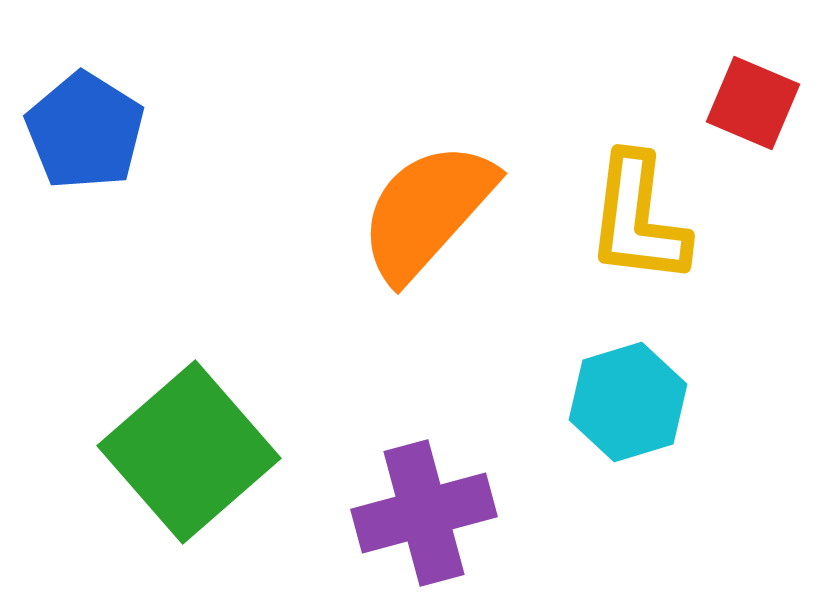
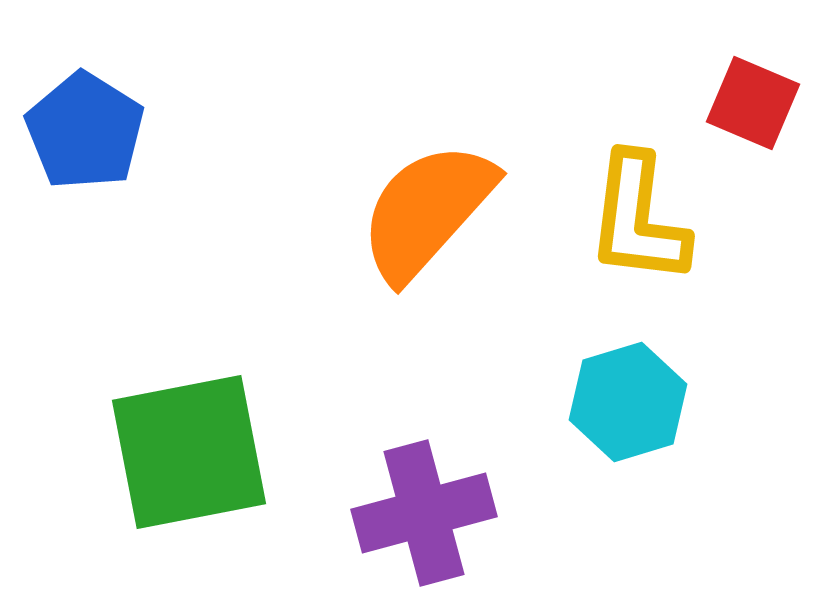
green square: rotated 30 degrees clockwise
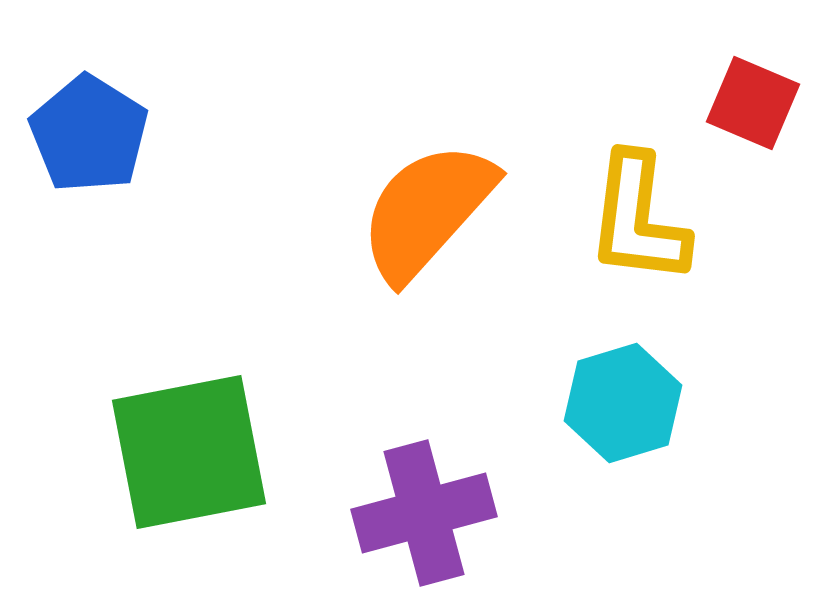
blue pentagon: moved 4 px right, 3 px down
cyan hexagon: moved 5 px left, 1 px down
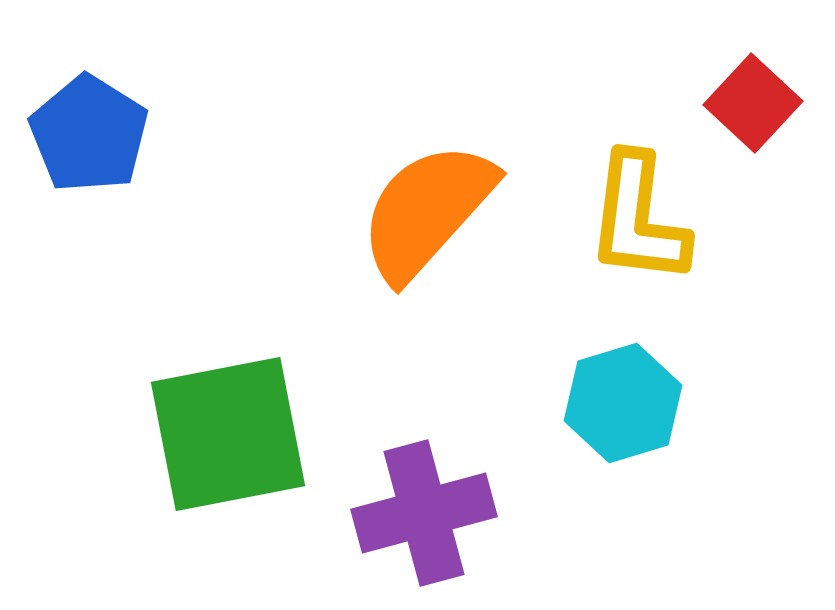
red square: rotated 20 degrees clockwise
green square: moved 39 px right, 18 px up
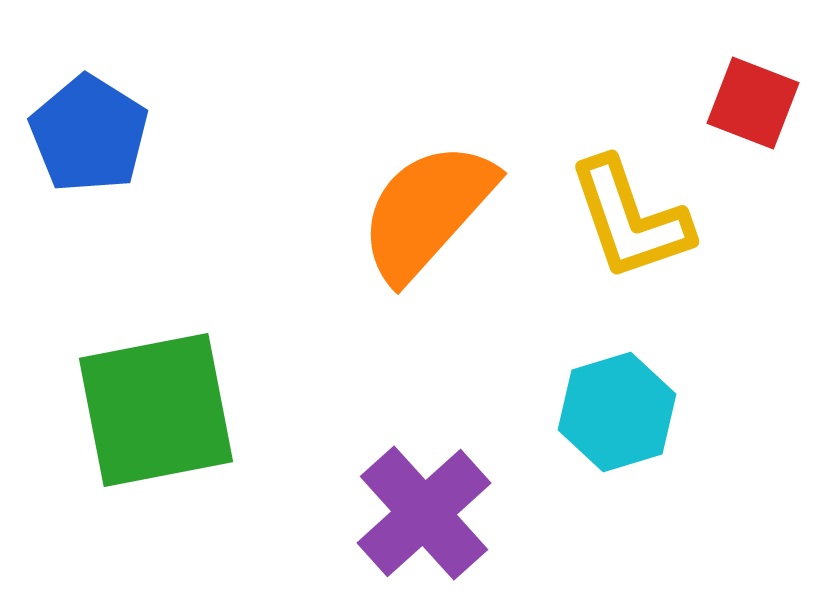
red square: rotated 22 degrees counterclockwise
yellow L-shape: moved 8 px left; rotated 26 degrees counterclockwise
cyan hexagon: moved 6 px left, 9 px down
green square: moved 72 px left, 24 px up
purple cross: rotated 27 degrees counterclockwise
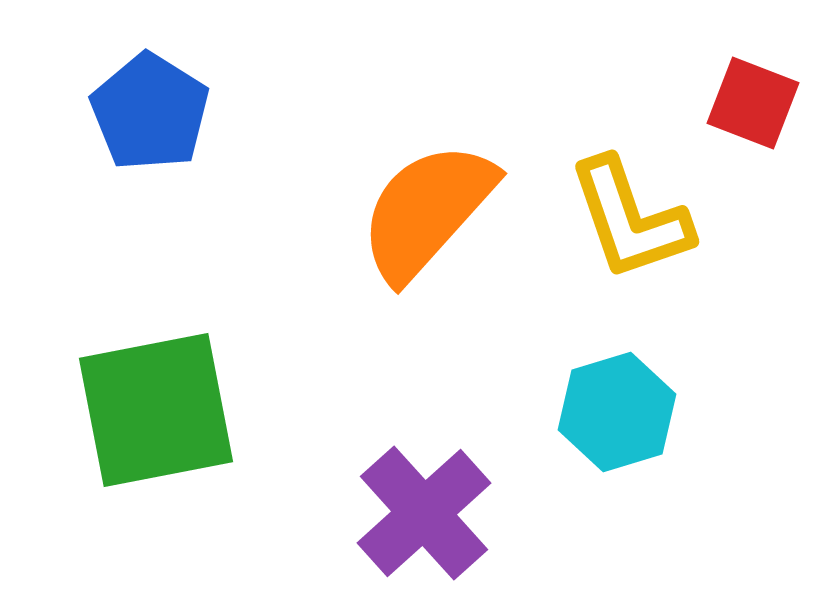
blue pentagon: moved 61 px right, 22 px up
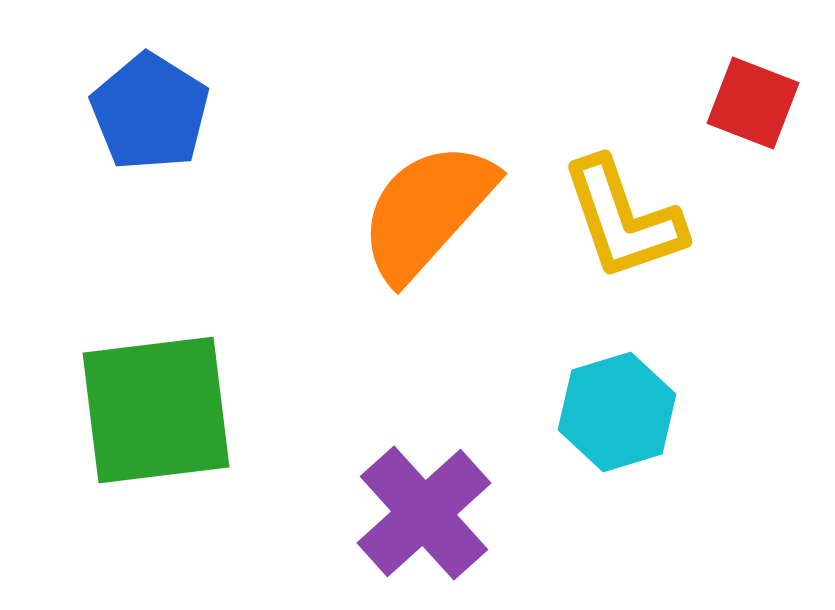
yellow L-shape: moved 7 px left
green square: rotated 4 degrees clockwise
